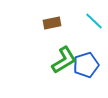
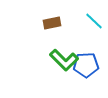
green L-shape: rotated 76 degrees clockwise
blue pentagon: rotated 15 degrees clockwise
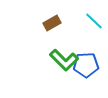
brown rectangle: rotated 18 degrees counterclockwise
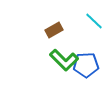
brown rectangle: moved 2 px right, 7 px down
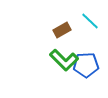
cyan line: moved 4 px left
brown rectangle: moved 8 px right
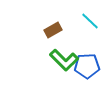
brown rectangle: moved 9 px left
blue pentagon: moved 1 px right, 1 px down
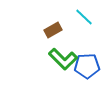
cyan line: moved 6 px left, 4 px up
green L-shape: moved 1 px left, 1 px up
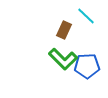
cyan line: moved 2 px right, 1 px up
brown rectangle: moved 11 px right; rotated 36 degrees counterclockwise
